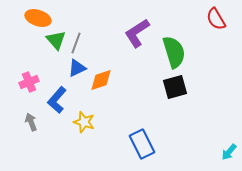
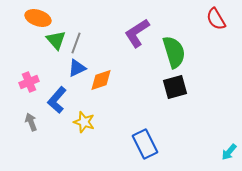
blue rectangle: moved 3 px right
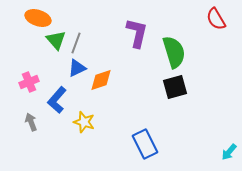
purple L-shape: rotated 136 degrees clockwise
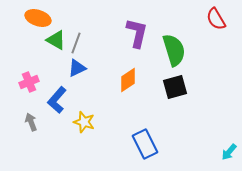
green triangle: rotated 20 degrees counterclockwise
green semicircle: moved 2 px up
orange diamond: moved 27 px right; rotated 15 degrees counterclockwise
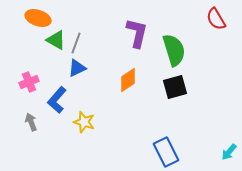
blue rectangle: moved 21 px right, 8 px down
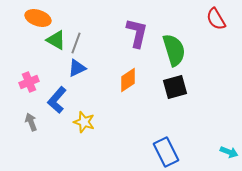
cyan arrow: rotated 108 degrees counterclockwise
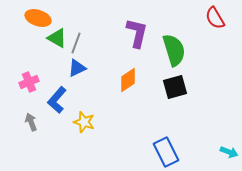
red semicircle: moved 1 px left, 1 px up
green triangle: moved 1 px right, 2 px up
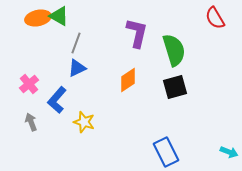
orange ellipse: rotated 30 degrees counterclockwise
green triangle: moved 2 px right, 22 px up
pink cross: moved 2 px down; rotated 18 degrees counterclockwise
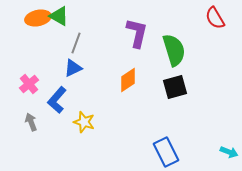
blue triangle: moved 4 px left
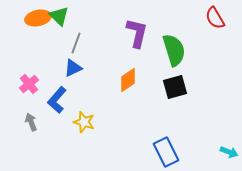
green triangle: rotated 15 degrees clockwise
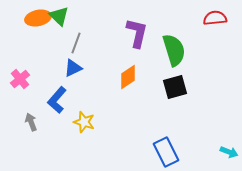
red semicircle: rotated 115 degrees clockwise
orange diamond: moved 3 px up
pink cross: moved 9 px left, 5 px up
